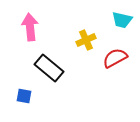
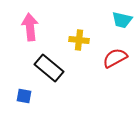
yellow cross: moved 7 px left; rotated 30 degrees clockwise
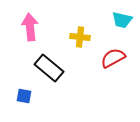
yellow cross: moved 1 px right, 3 px up
red semicircle: moved 2 px left
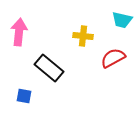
pink arrow: moved 11 px left, 5 px down; rotated 12 degrees clockwise
yellow cross: moved 3 px right, 1 px up
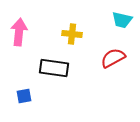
yellow cross: moved 11 px left, 2 px up
black rectangle: moved 5 px right; rotated 32 degrees counterclockwise
blue square: rotated 21 degrees counterclockwise
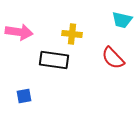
pink arrow: rotated 92 degrees clockwise
red semicircle: rotated 105 degrees counterclockwise
black rectangle: moved 8 px up
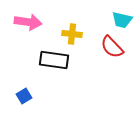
pink arrow: moved 9 px right, 10 px up
red semicircle: moved 1 px left, 11 px up
blue square: rotated 21 degrees counterclockwise
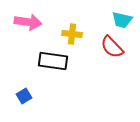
black rectangle: moved 1 px left, 1 px down
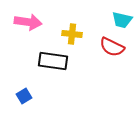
red semicircle: rotated 20 degrees counterclockwise
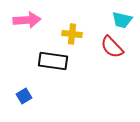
pink arrow: moved 1 px left, 2 px up; rotated 12 degrees counterclockwise
red semicircle: rotated 20 degrees clockwise
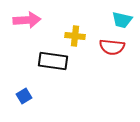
yellow cross: moved 3 px right, 2 px down
red semicircle: rotated 40 degrees counterclockwise
